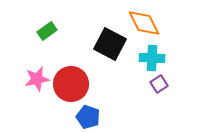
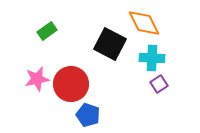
blue pentagon: moved 2 px up
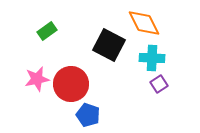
black square: moved 1 px left, 1 px down
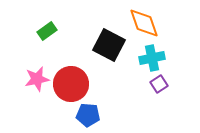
orange diamond: rotated 8 degrees clockwise
cyan cross: rotated 15 degrees counterclockwise
blue pentagon: rotated 15 degrees counterclockwise
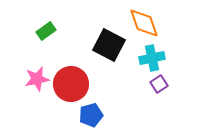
green rectangle: moved 1 px left
blue pentagon: moved 3 px right; rotated 20 degrees counterclockwise
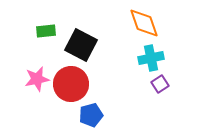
green rectangle: rotated 30 degrees clockwise
black square: moved 28 px left
cyan cross: moved 1 px left
purple square: moved 1 px right
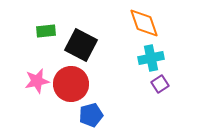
pink star: moved 2 px down
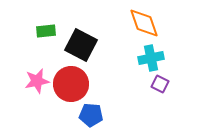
purple square: rotated 30 degrees counterclockwise
blue pentagon: rotated 20 degrees clockwise
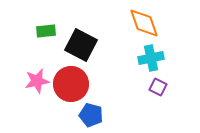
purple square: moved 2 px left, 3 px down
blue pentagon: rotated 10 degrees clockwise
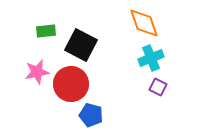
cyan cross: rotated 10 degrees counterclockwise
pink star: moved 9 px up
